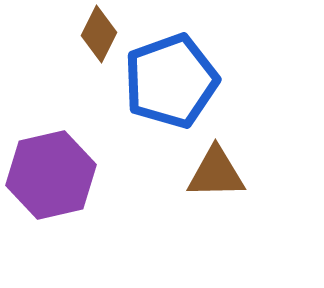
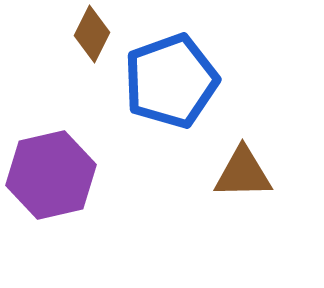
brown diamond: moved 7 px left
brown triangle: moved 27 px right
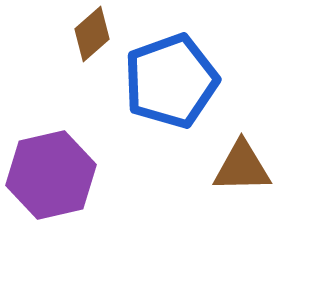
brown diamond: rotated 22 degrees clockwise
brown triangle: moved 1 px left, 6 px up
